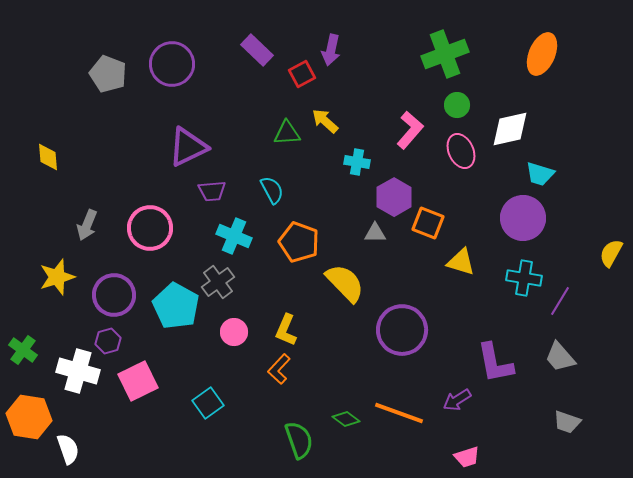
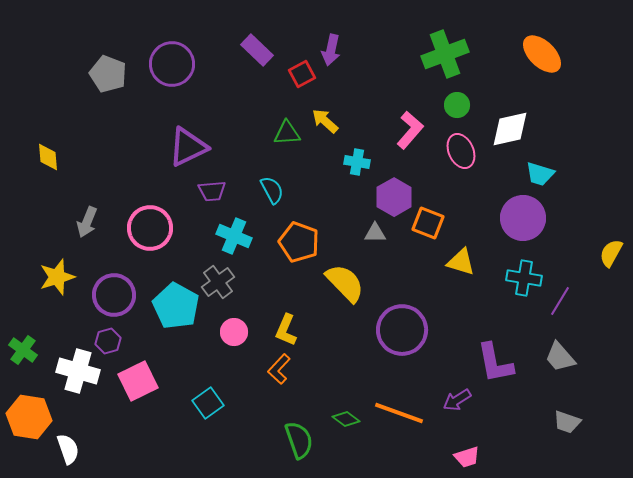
orange ellipse at (542, 54): rotated 69 degrees counterclockwise
gray arrow at (87, 225): moved 3 px up
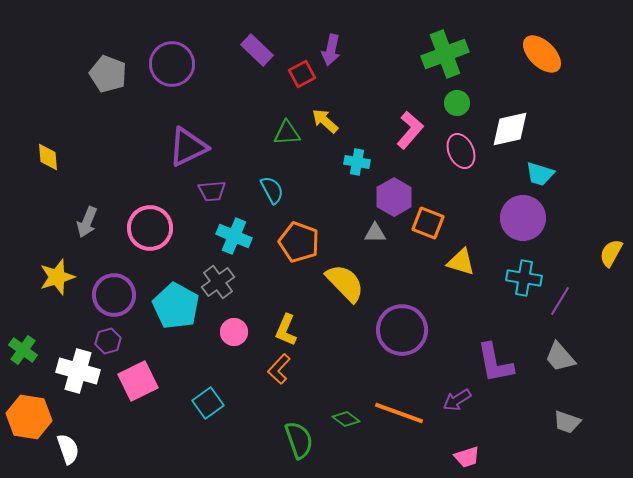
green circle at (457, 105): moved 2 px up
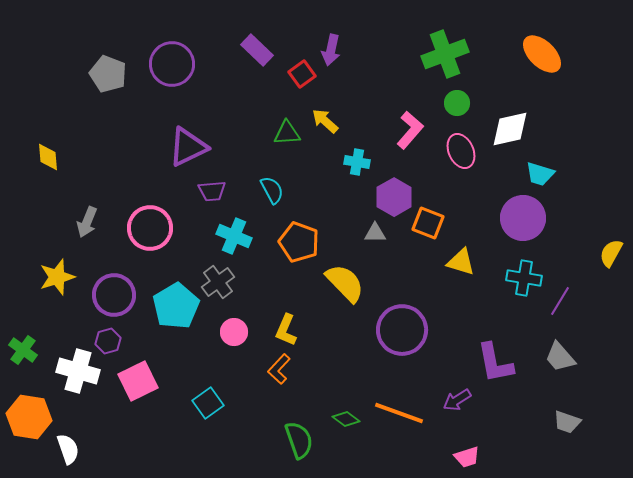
red square at (302, 74): rotated 8 degrees counterclockwise
cyan pentagon at (176, 306): rotated 12 degrees clockwise
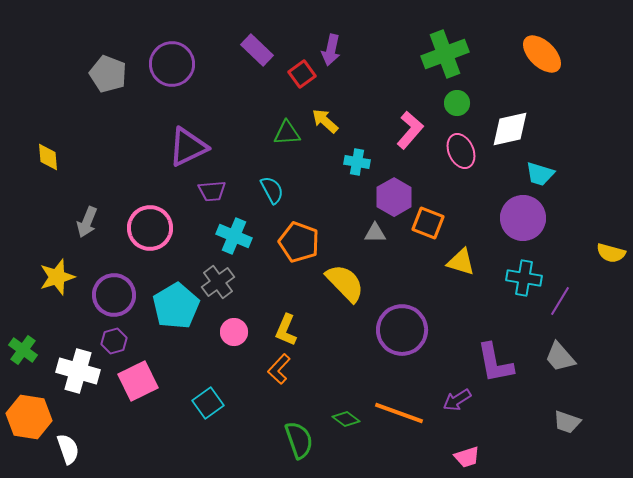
yellow semicircle at (611, 253): rotated 104 degrees counterclockwise
purple hexagon at (108, 341): moved 6 px right
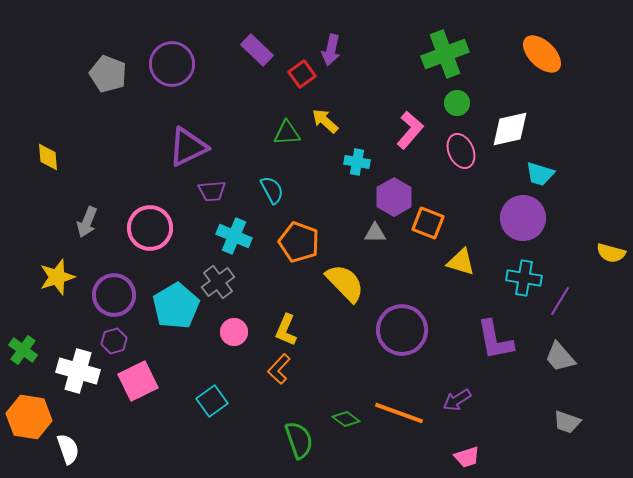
purple L-shape at (495, 363): moved 23 px up
cyan square at (208, 403): moved 4 px right, 2 px up
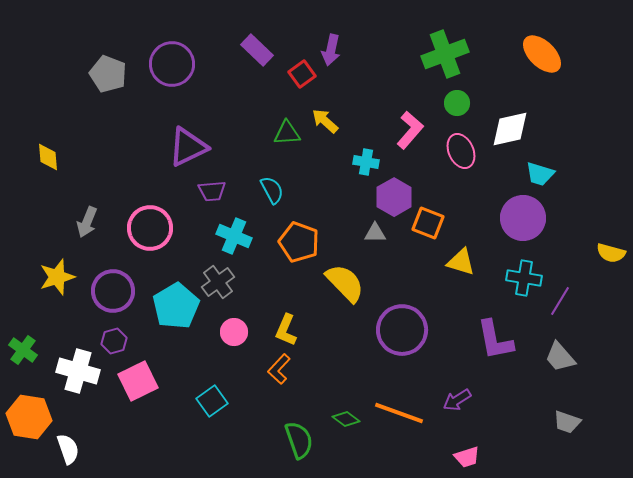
cyan cross at (357, 162): moved 9 px right
purple circle at (114, 295): moved 1 px left, 4 px up
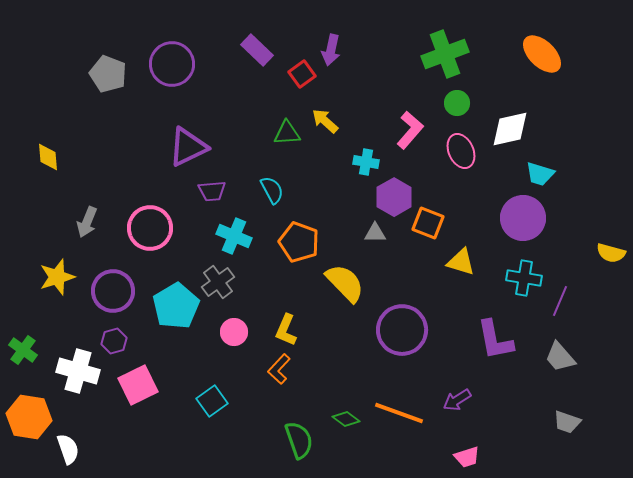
purple line at (560, 301): rotated 8 degrees counterclockwise
pink square at (138, 381): moved 4 px down
